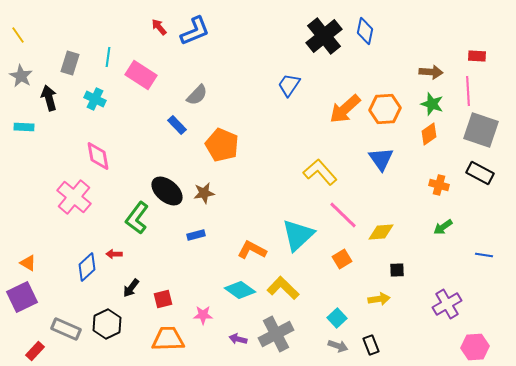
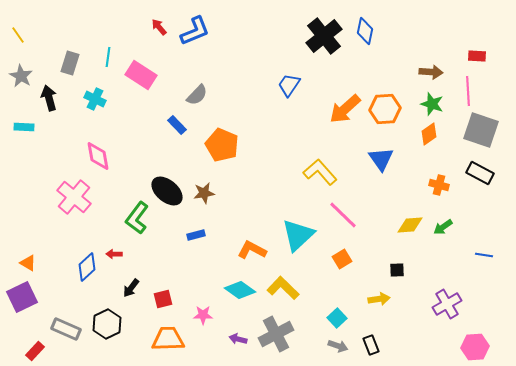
yellow diamond at (381, 232): moved 29 px right, 7 px up
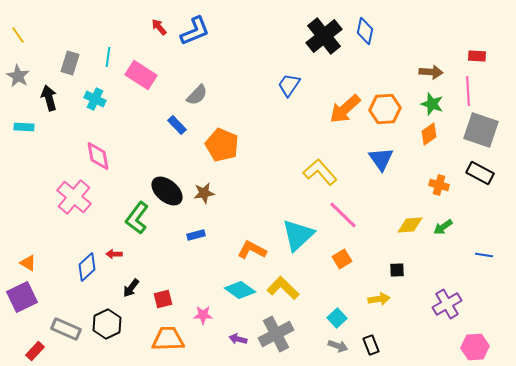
gray star at (21, 76): moved 3 px left
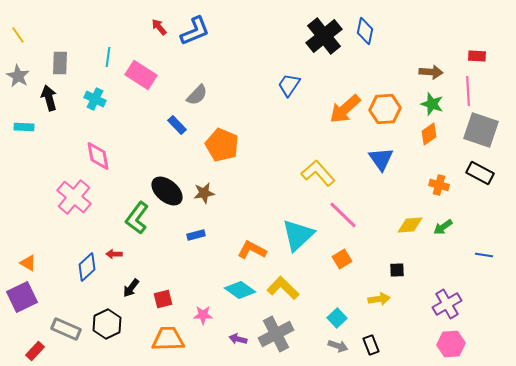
gray rectangle at (70, 63): moved 10 px left; rotated 15 degrees counterclockwise
yellow L-shape at (320, 172): moved 2 px left, 1 px down
pink hexagon at (475, 347): moved 24 px left, 3 px up
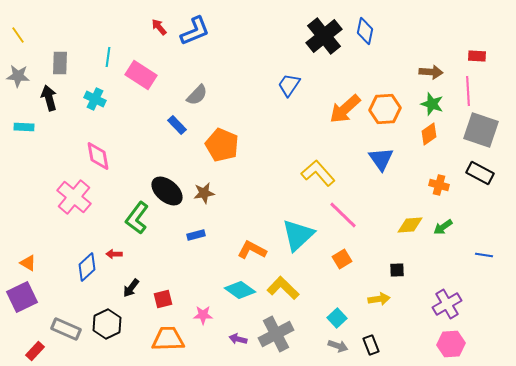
gray star at (18, 76): rotated 25 degrees counterclockwise
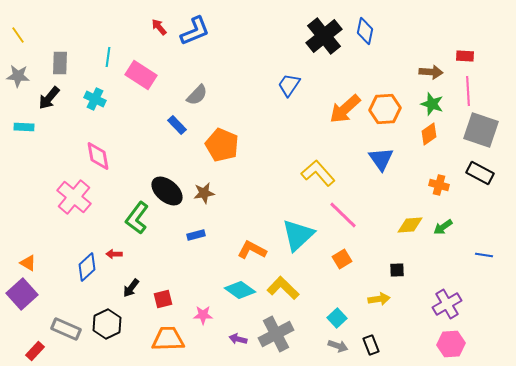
red rectangle at (477, 56): moved 12 px left
black arrow at (49, 98): rotated 125 degrees counterclockwise
purple square at (22, 297): moved 3 px up; rotated 16 degrees counterclockwise
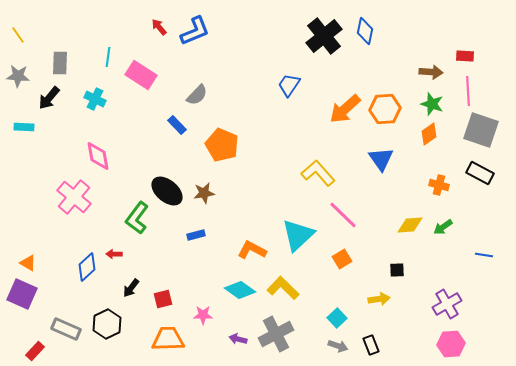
purple square at (22, 294): rotated 24 degrees counterclockwise
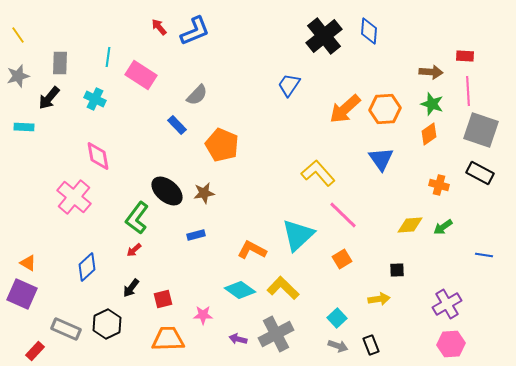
blue diamond at (365, 31): moved 4 px right; rotated 8 degrees counterclockwise
gray star at (18, 76): rotated 20 degrees counterclockwise
red arrow at (114, 254): moved 20 px right, 4 px up; rotated 42 degrees counterclockwise
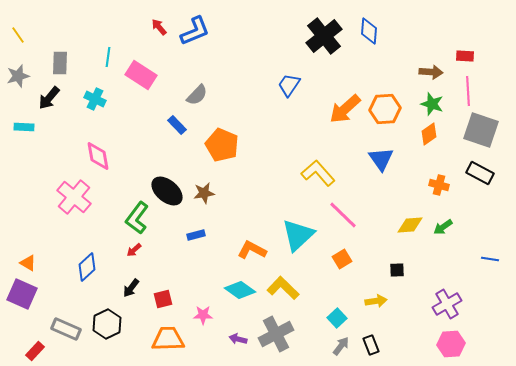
blue line at (484, 255): moved 6 px right, 4 px down
yellow arrow at (379, 299): moved 3 px left, 2 px down
gray arrow at (338, 346): moved 3 px right; rotated 72 degrees counterclockwise
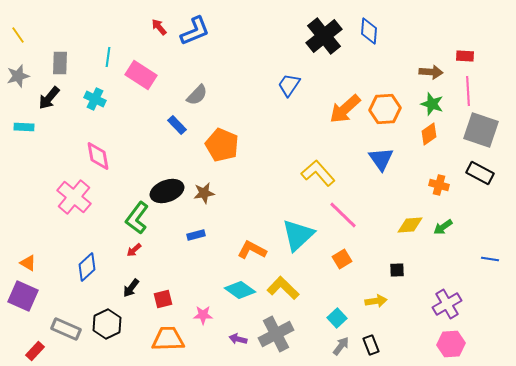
black ellipse at (167, 191): rotated 60 degrees counterclockwise
purple square at (22, 294): moved 1 px right, 2 px down
